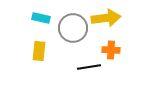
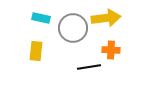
yellow rectangle: moved 3 px left
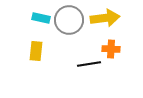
yellow arrow: moved 1 px left
gray circle: moved 4 px left, 8 px up
orange cross: moved 1 px up
black line: moved 3 px up
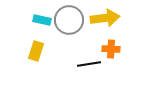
cyan rectangle: moved 1 px right, 2 px down
yellow rectangle: rotated 12 degrees clockwise
